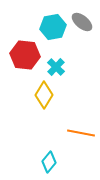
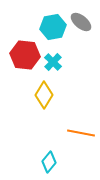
gray ellipse: moved 1 px left
cyan cross: moved 3 px left, 5 px up
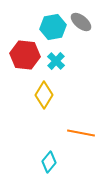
cyan cross: moved 3 px right, 1 px up
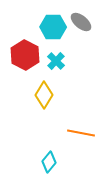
cyan hexagon: rotated 10 degrees clockwise
red hexagon: rotated 20 degrees clockwise
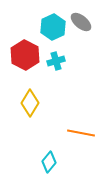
cyan hexagon: rotated 25 degrees counterclockwise
cyan cross: rotated 30 degrees clockwise
yellow diamond: moved 14 px left, 8 px down
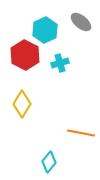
cyan hexagon: moved 8 px left, 3 px down
cyan cross: moved 4 px right, 2 px down
yellow diamond: moved 8 px left, 1 px down
